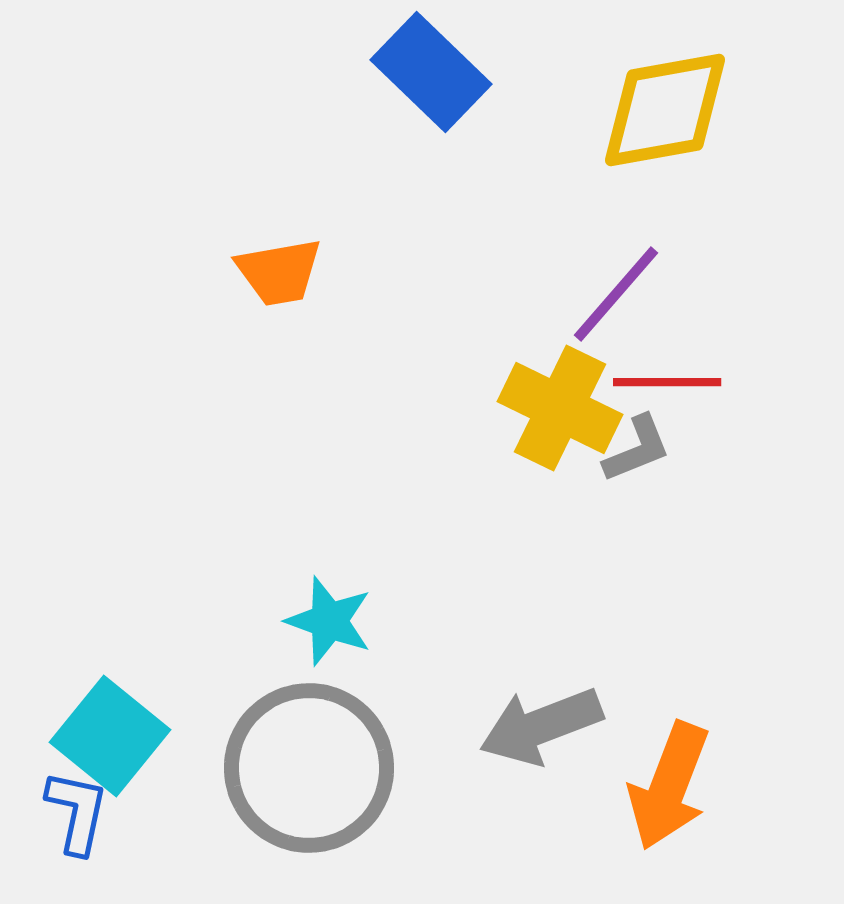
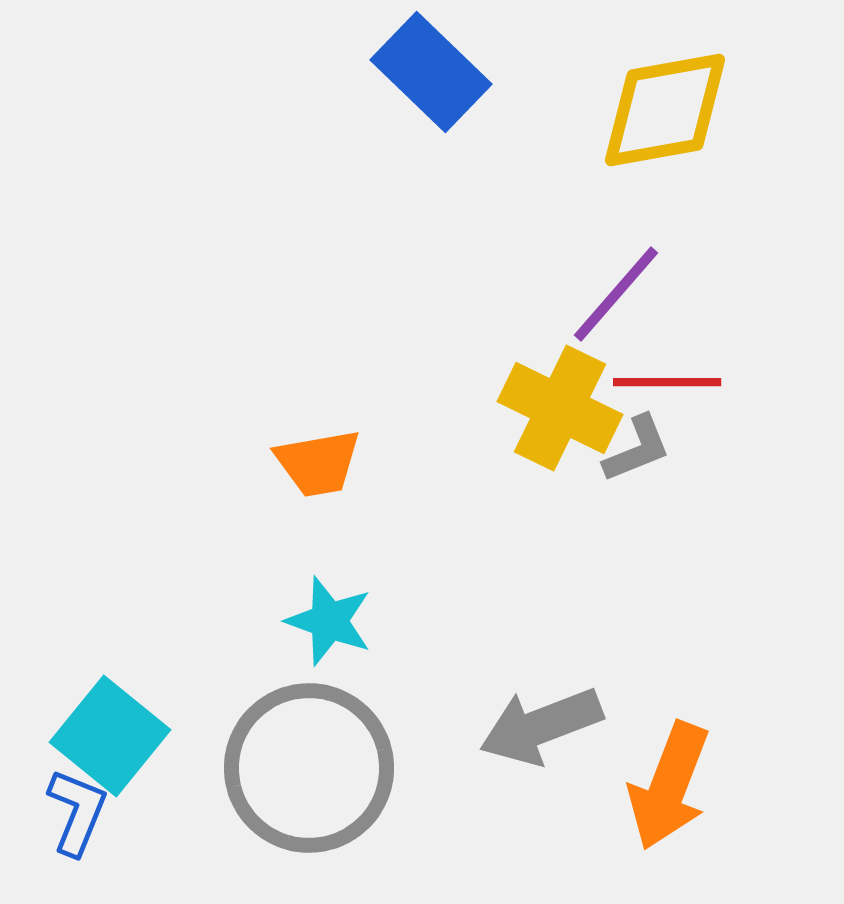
orange trapezoid: moved 39 px right, 191 px down
blue L-shape: rotated 10 degrees clockwise
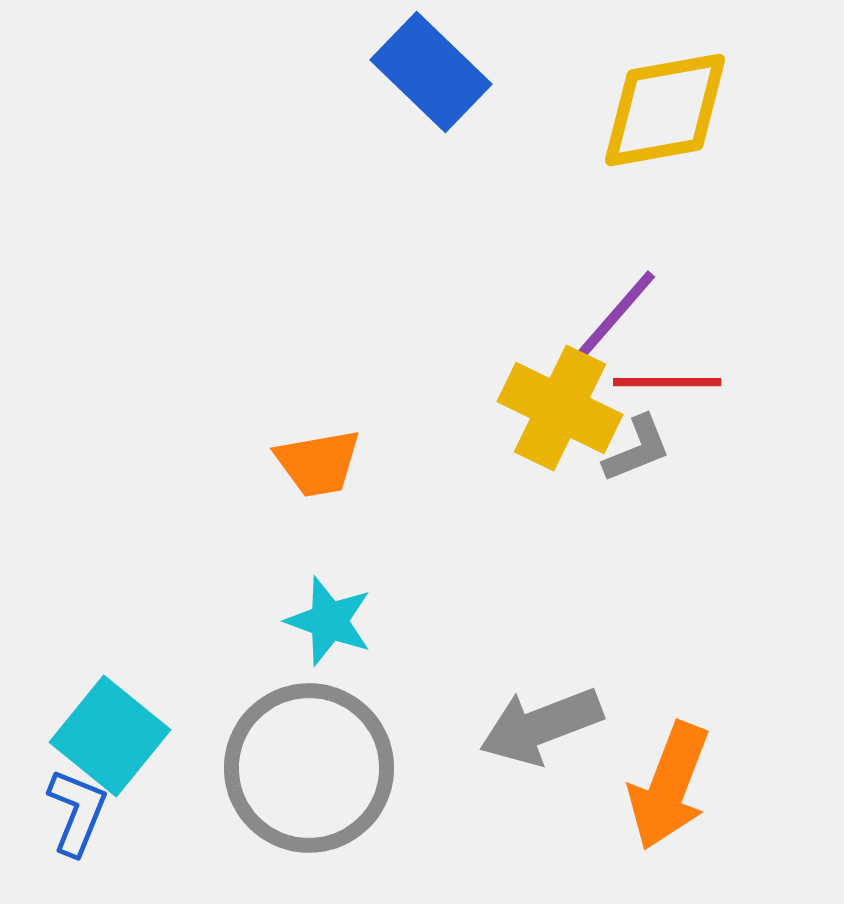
purple line: moved 3 px left, 24 px down
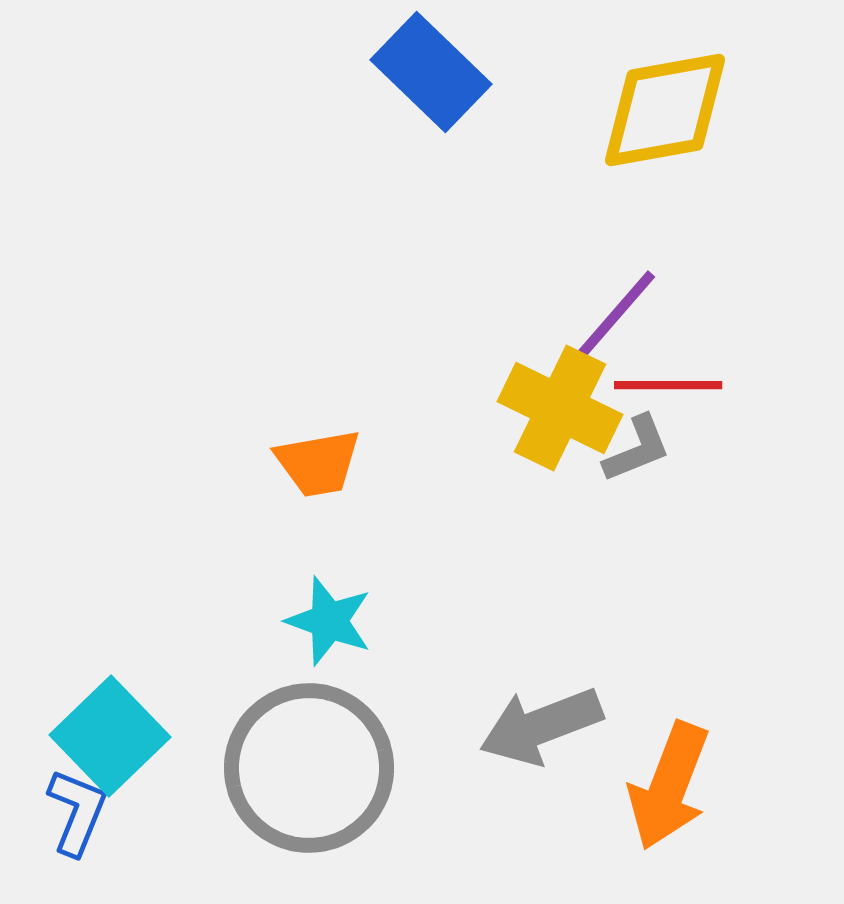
red line: moved 1 px right, 3 px down
cyan square: rotated 7 degrees clockwise
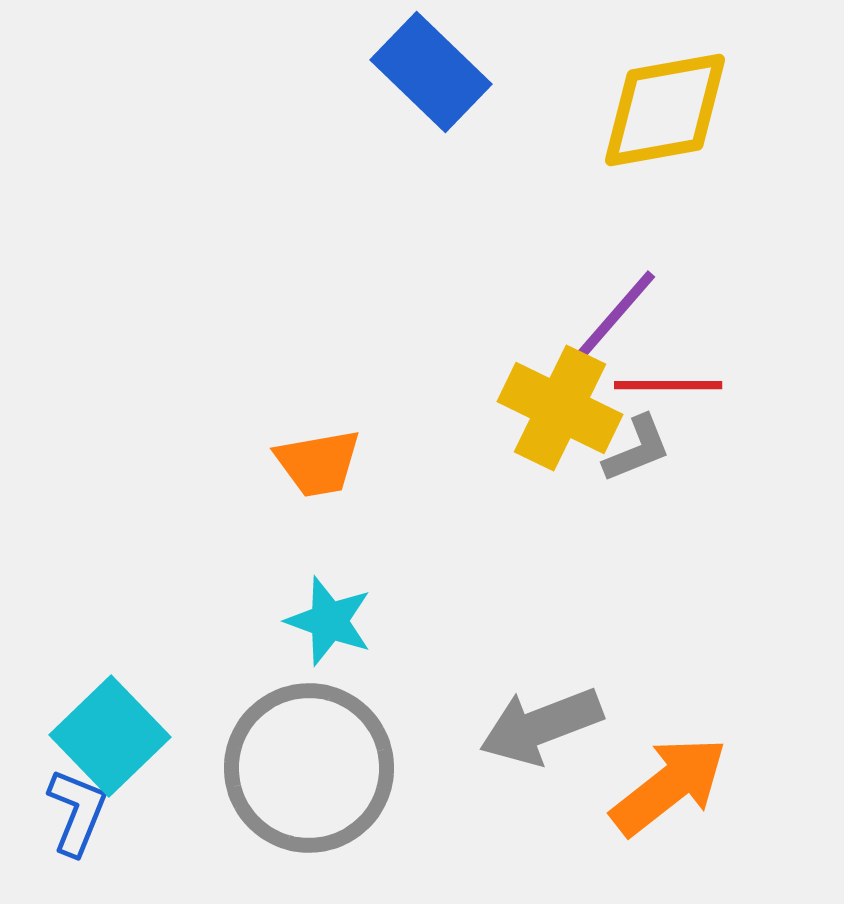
orange arrow: rotated 149 degrees counterclockwise
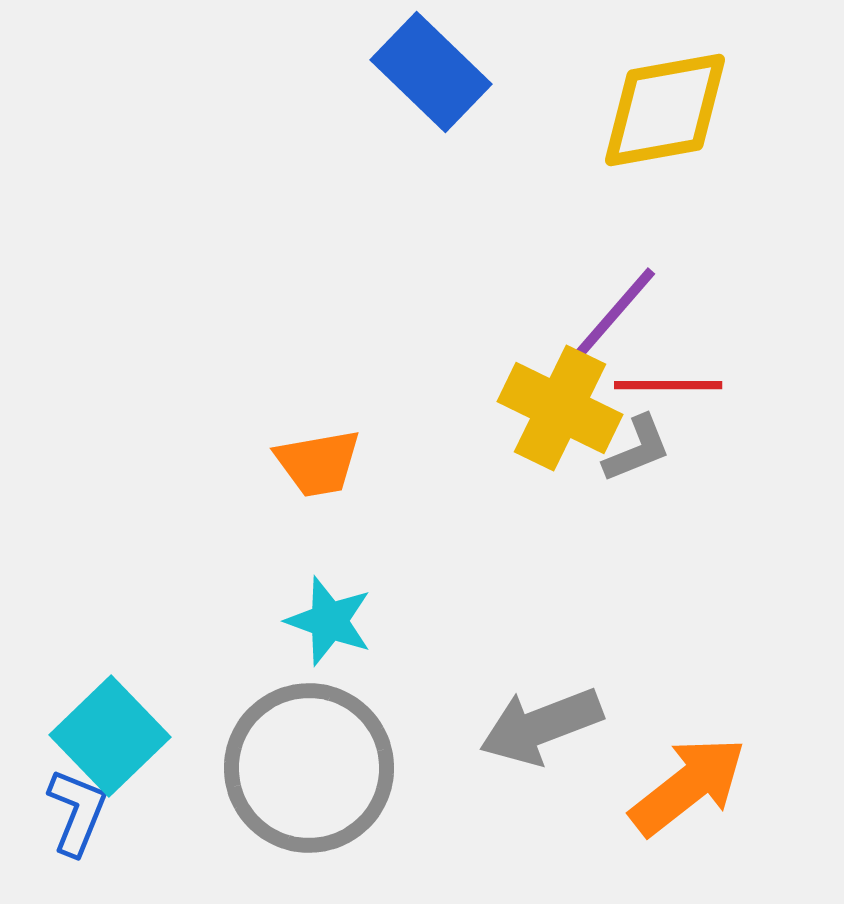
purple line: moved 3 px up
orange arrow: moved 19 px right
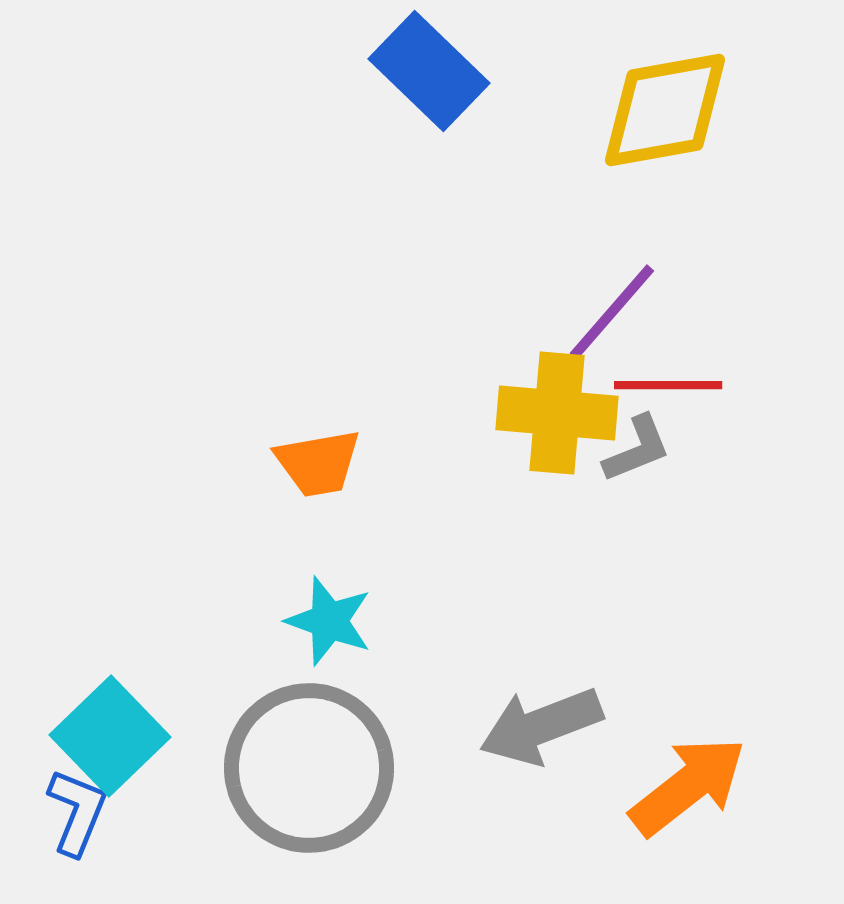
blue rectangle: moved 2 px left, 1 px up
purple line: moved 1 px left, 3 px up
yellow cross: moved 3 px left, 5 px down; rotated 21 degrees counterclockwise
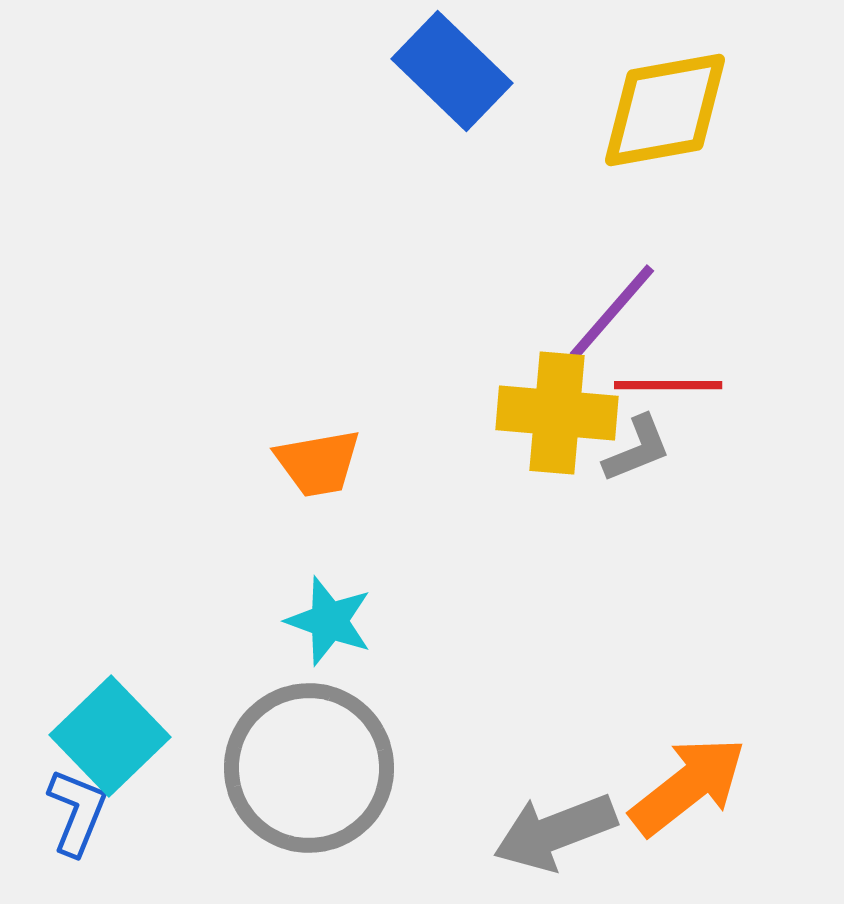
blue rectangle: moved 23 px right
gray arrow: moved 14 px right, 106 px down
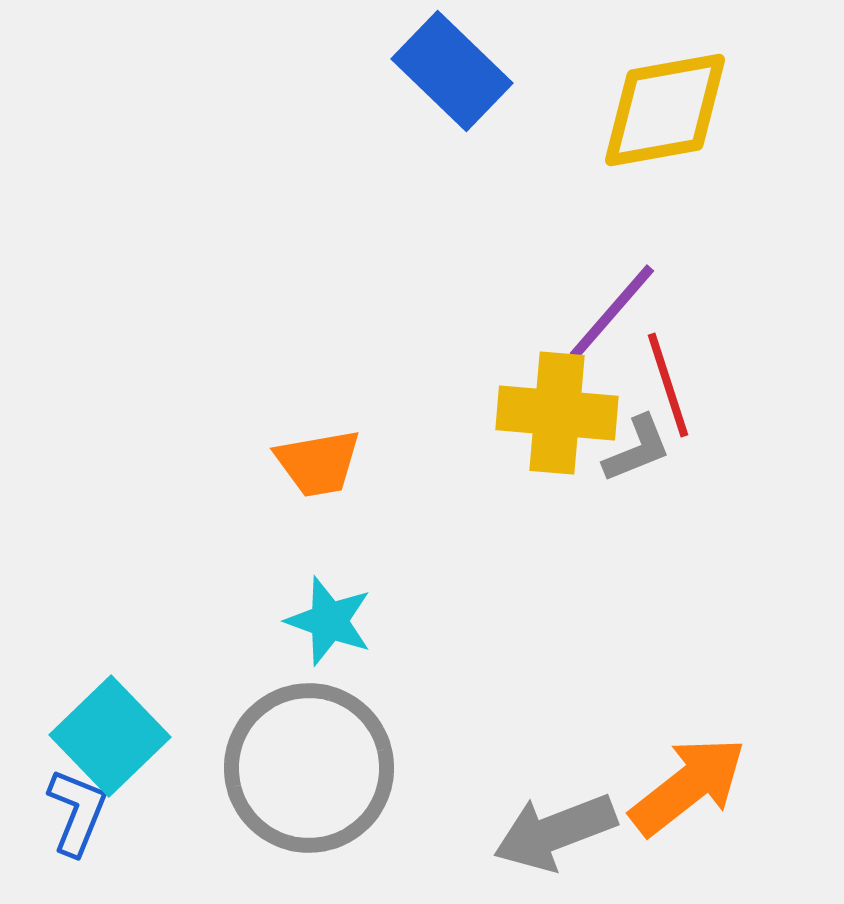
red line: rotated 72 degrees clockwise
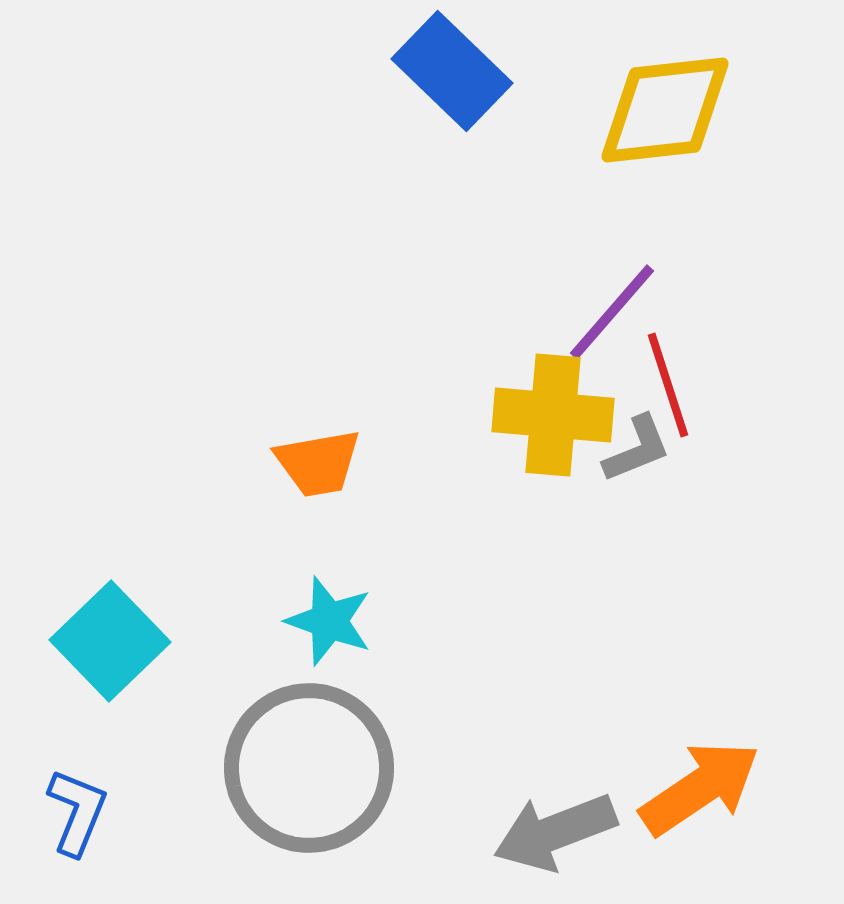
yellow diamond: rotated 4 degrees clockwise
yellow cross: moved 4 px left, 2 px down
cyan square: moved 95 px up
orange arrow: moved 12 px right, 2 px down; rotated 4 degrees clockwise
